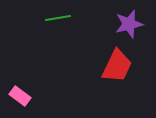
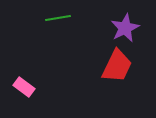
purple star: moved 4 px left, 4 px down; rotated 12 degrees counterclockwise
pink rectangle: moved 4 px right, 9 px up
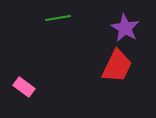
purple star: rotated 16 degrees counterclockwise
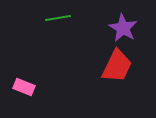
purple star: moved 2 px left
pink rectangle: rotated 15 degrees counterclockwise
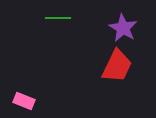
green line: rotated 10 degrees clockwise
pink rectangle: moved 14 px down
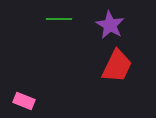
green line: moved 1 px right, 1 px down
purple star: moved 13 px left, 3 px up
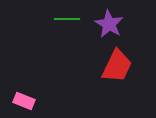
green line: moved 8 px right
purple star: moved 1 px left, 1 px up
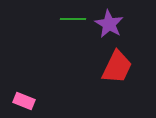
green line: moved 6 px right
red trapezoid: moved 1 px down
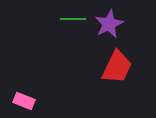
purple star: rotated 16 degrees clockwise
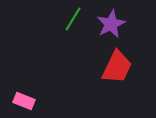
green line: rotated 60 degrees counterclockwise
purple star: moved 2 px right
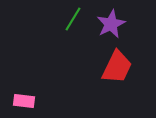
pink rectangle: rotated 15 degrees counterclockwise
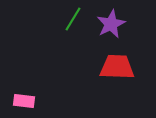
red trapezoid: rotated 114 degrees counterclockwise
